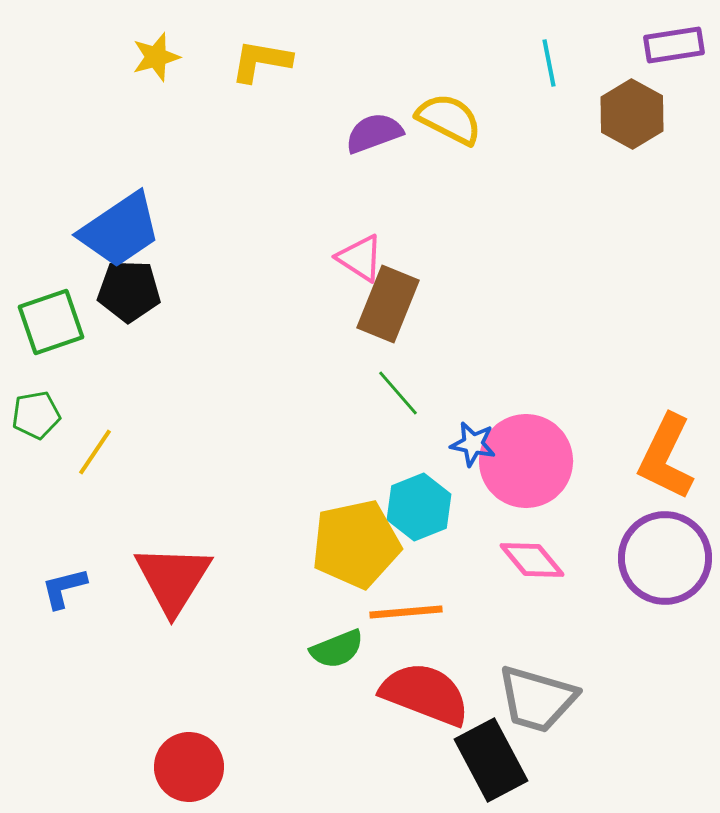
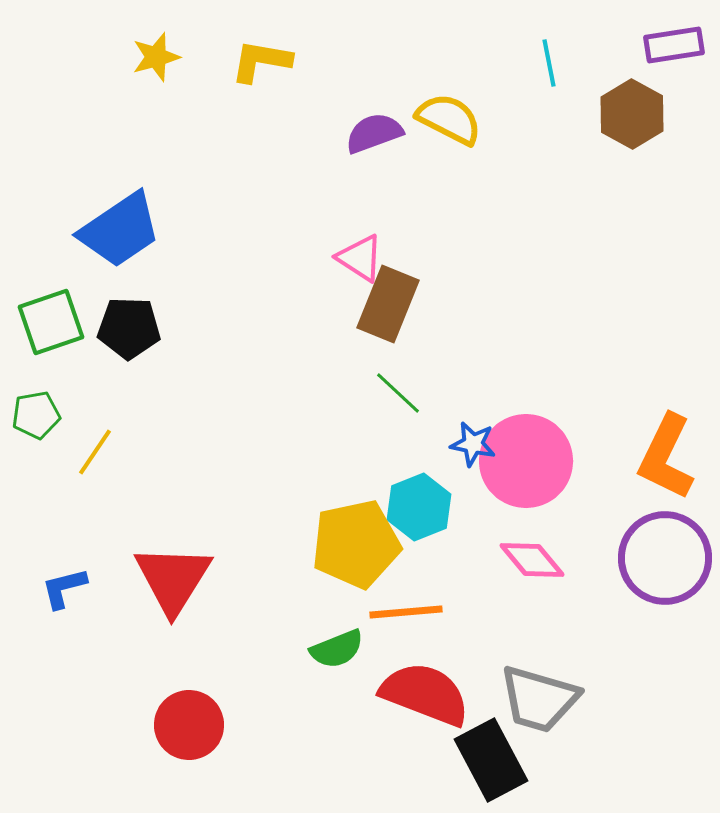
black pentagon: moved 37 px down
green line: rotated 6 degrees counterclockwise
gray trapezoid: moved 2 px right
red circle: moved 42 px up
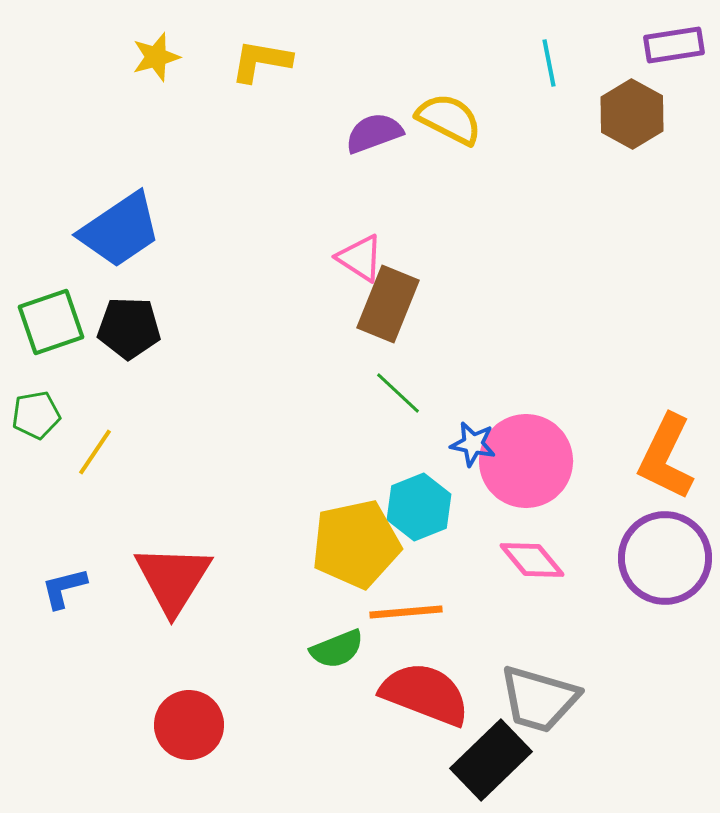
black rectangle: rotated 74 degrees clockwise
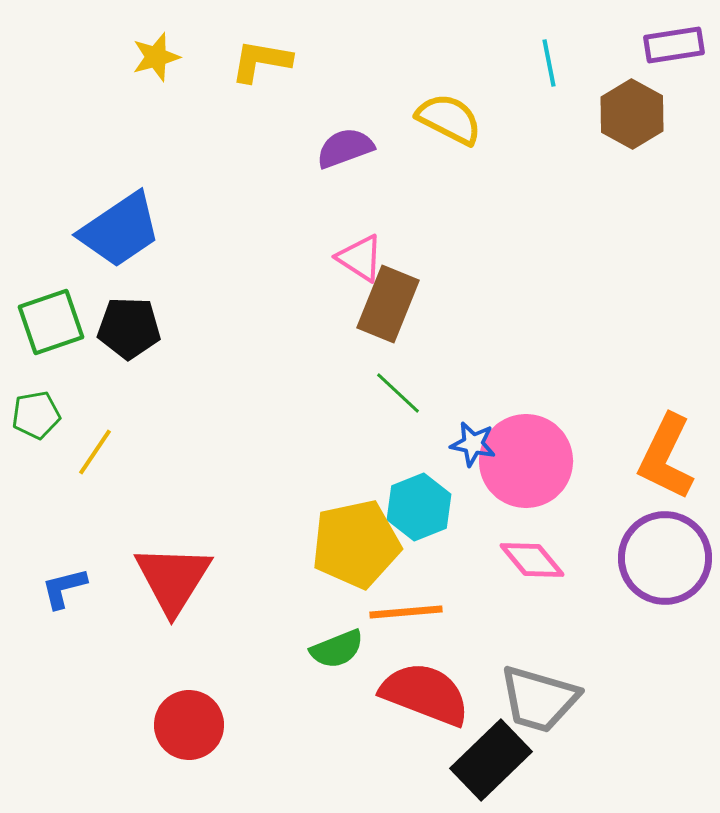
purple semicircle: moved 29 px left, 15 px down
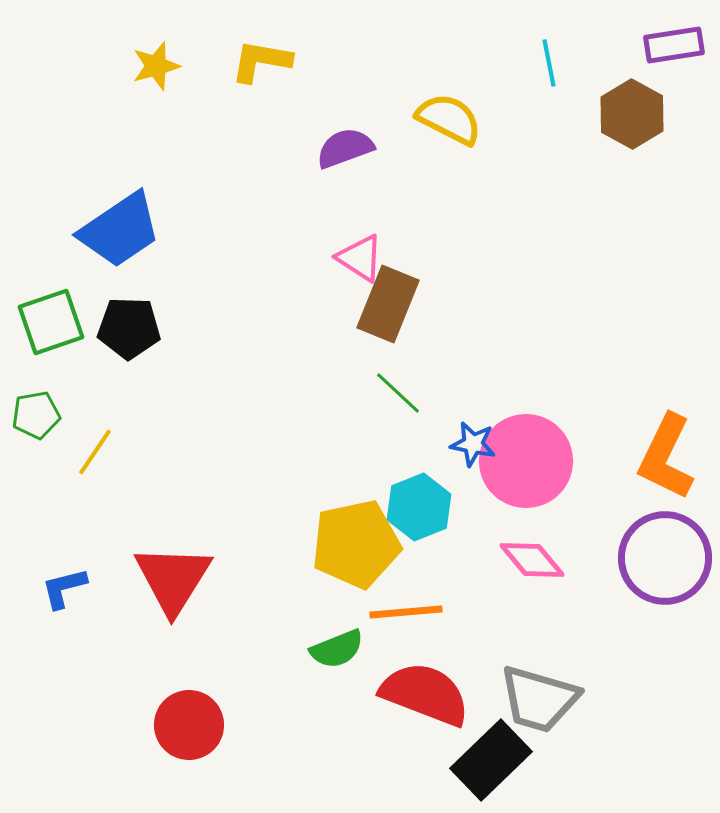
yellow star: moved 9 px down
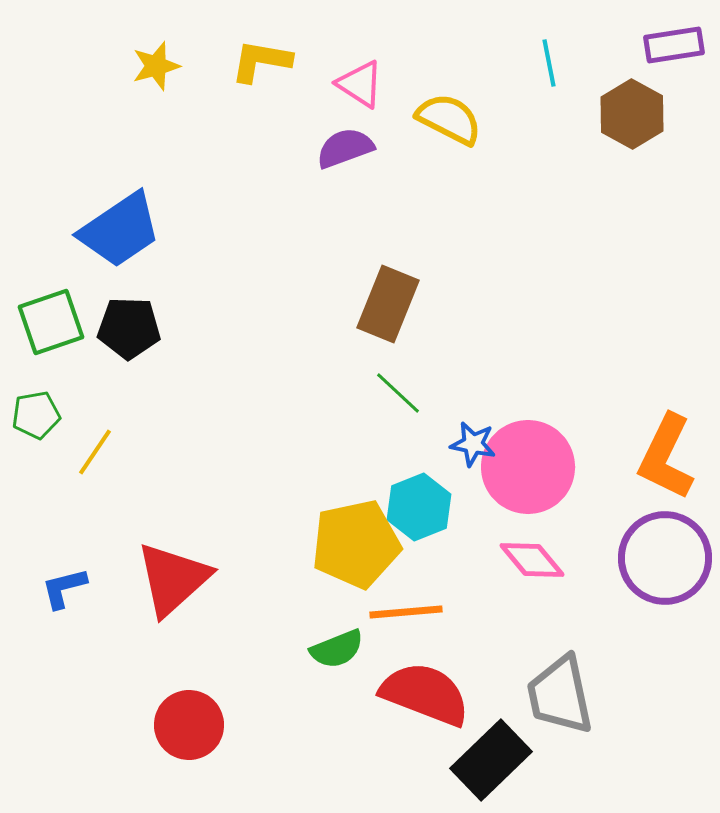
pink triangle: moved 174 px up
pink circle: moved 2 px right, 6 px down
red triangle: rotated 16 degrees clockwise
gray trapezoid: moved 21 px right, 4 px up; rotated 62 degrees clockwise
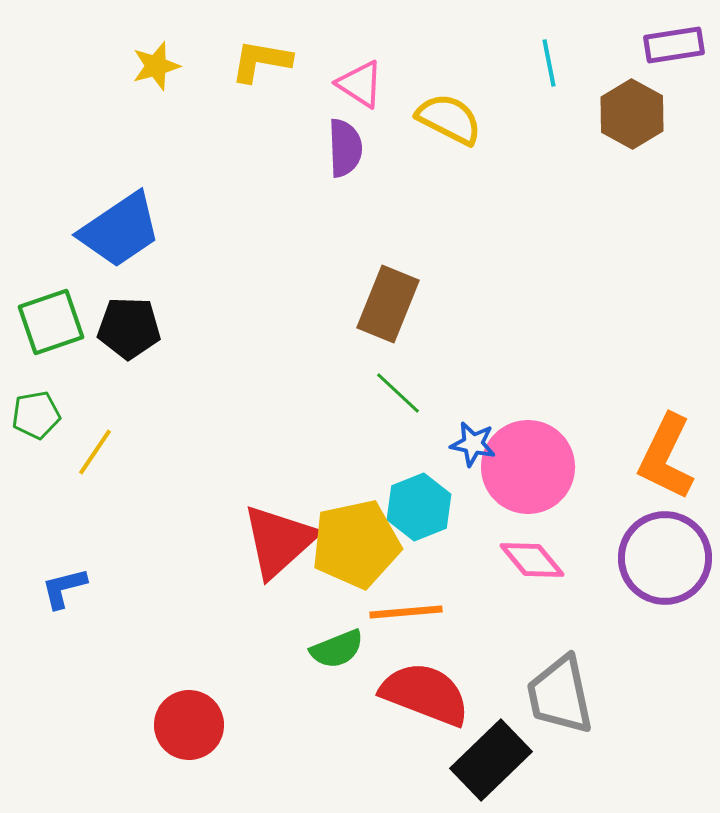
purple semicircle: rotated 108 degrees clockwise
red triangle: moved 106 px right, 38 px up
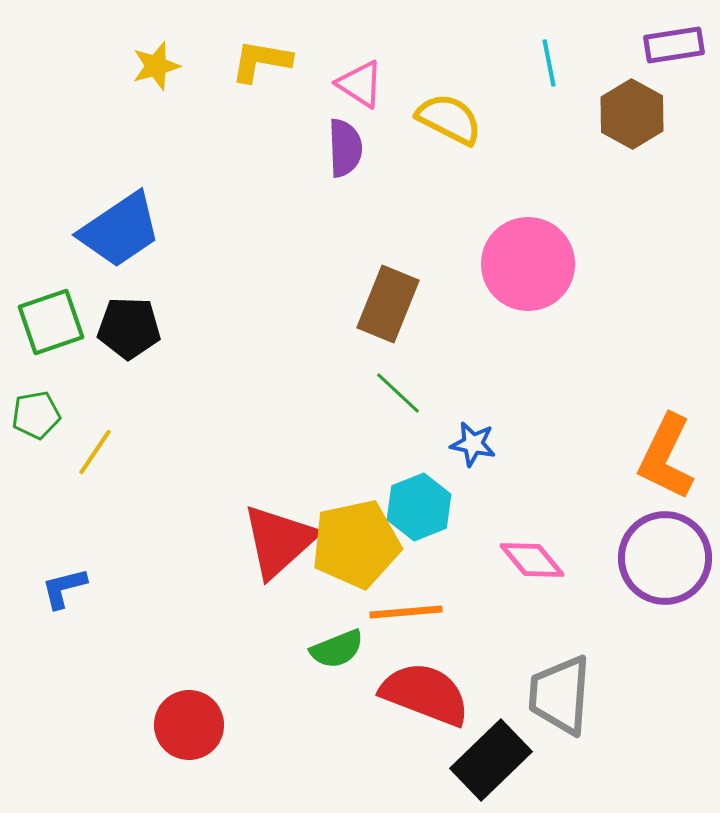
pink circle: moved 203 px up
gray trapezoid: rotated 16 degrees clockwise
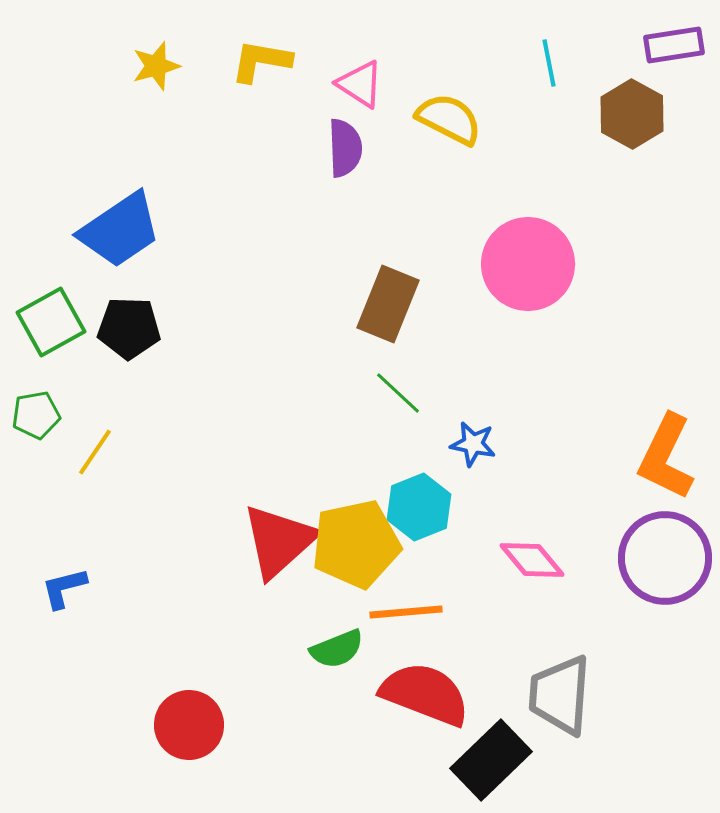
green square: rotated 10 degrees counterclockwise
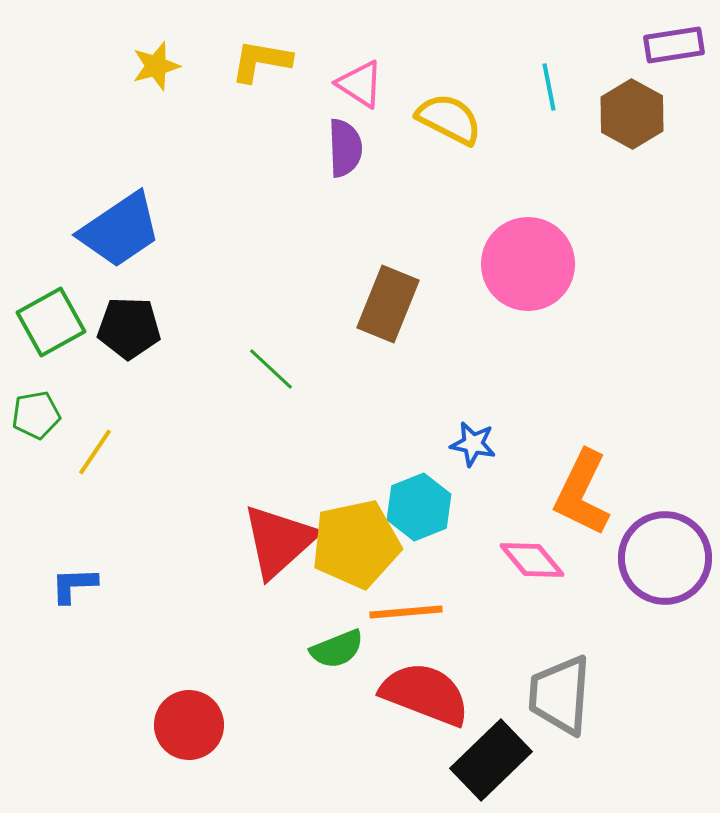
cyan line: moved 24 px down
green line: moved 127 px left, 24 px up
orange L-shape: moved 84 px left, 36 px down
blue L-shape: moved 10 px right, 3 px up; rotated 12 degrees clockwise
